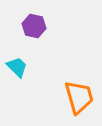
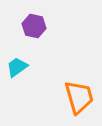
cyan trapezoid: rotated 80 degrees counterclockwise
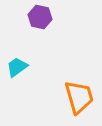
purple hexagon: moved 6 px right, 9 px up
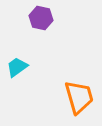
purple hexagon: moved 1 px right, 1 px down
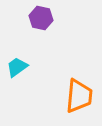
orange trapezoid: moved 1 px up; rotated 21 degrees clockwise
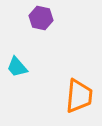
cyan trapezoid: rotated 95 degrees counterclockwise
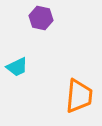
cyan trapezoid: rotated 75 degrees counterclockwise
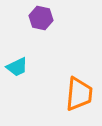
orange trapezoid: moved 2 px up
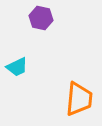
orange trapezoid: moved 5 px down
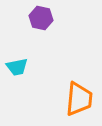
cyan trapezoid: rotated 15 degrees clockwise
